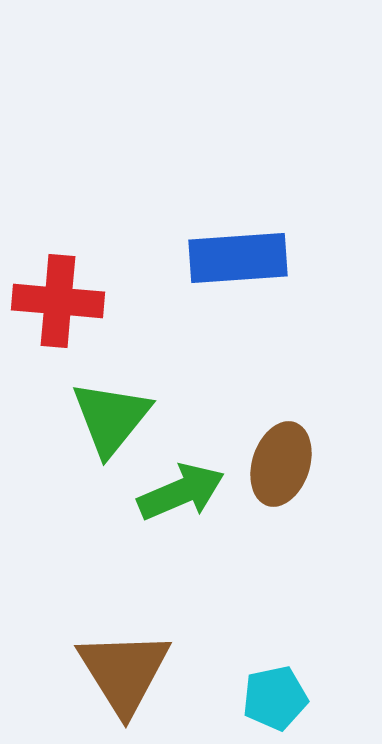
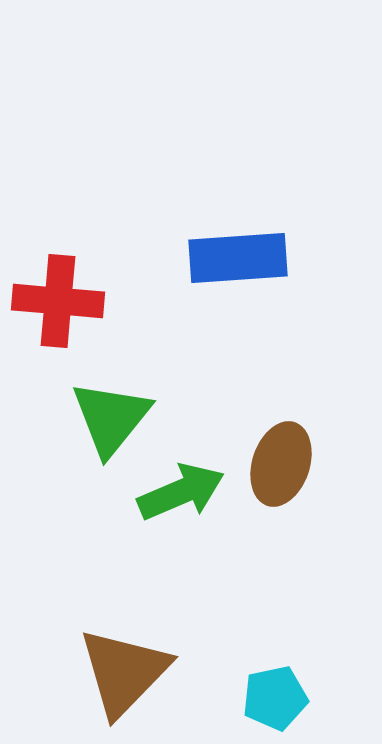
brown triangle: rotated 16 degrees clockwise
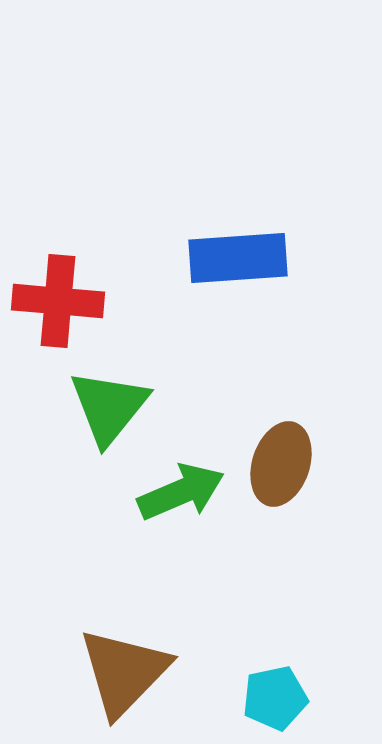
green triangle: moved 2 px left, 11 px up
